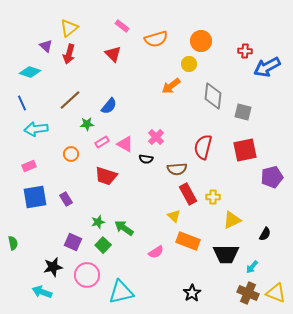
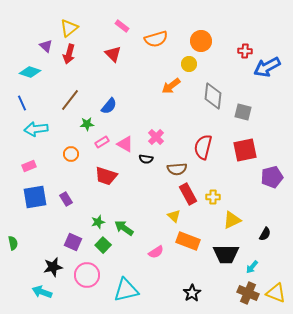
brown line at (70, 100): rotated 10 degrees counterclockwise
cyan triangle at (121, 292): moved 5 px right, 2 px up
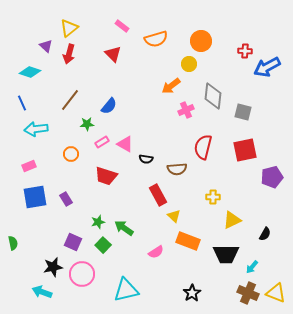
pink cross at (156, 137): moved 30 px right, 27 px up; rotated 21 degrees clockwise
red rectangle at (188, 194): moved 30 px left, 1 px down
pink circle at (87, 275): moved 5 px left, 1 px up
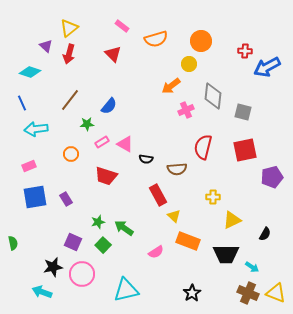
cyan arrow at (252, 267): rotated 96 degrees counterclockwise
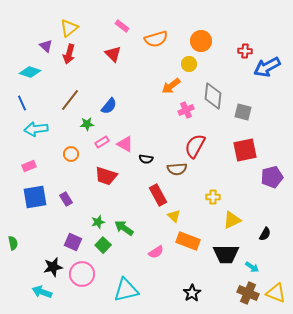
red semicircle at (203, 147): moved 8 px left, 1 px up; rotated 15 degrees clockwise
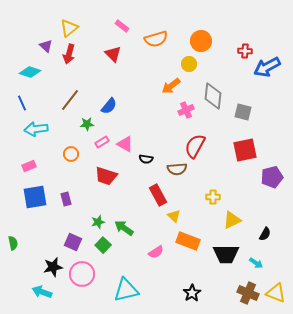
purple rectangle at (66, 199): rotated 16 degrees clockwise
cyan arrow at (252, 267): moved 4 px right, 4 px up
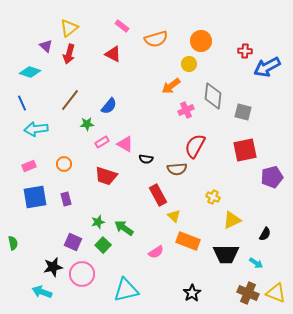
red triangle at (113, 54): rotated 18 degrees counterclockwise
orange circle at (71, 154): moved 7 px left, 10 px down
yellow cross at (213, 197): rotated 24 degrees clockwise
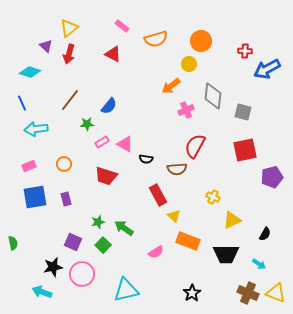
blue arrow at (267, 67): moved 2 px down
cyan arrow at (256, 263): moved 3 px right, 1 px down
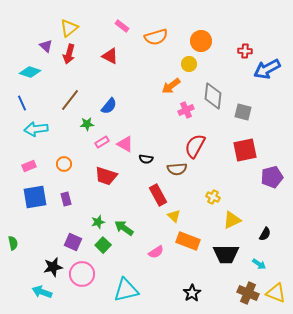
orange semicircle at (156, 39): moved 2 px up
red triangle at (113, 54): moved 3 px left, 2 px down
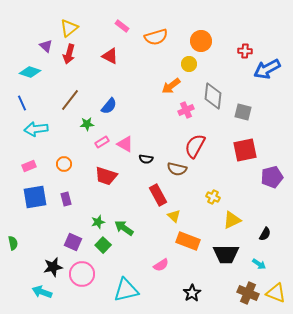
brown semicircle at (177, 169): rotated 18 degrees clockwise
pink semicircle at (156, 252): moved 5 px right, 13 px down
